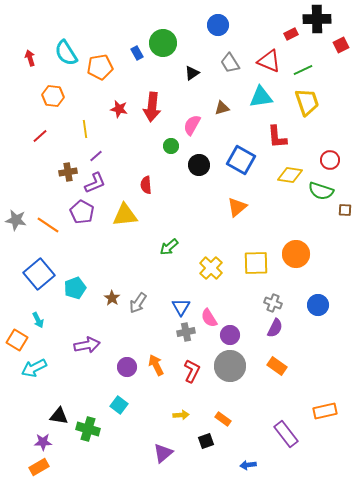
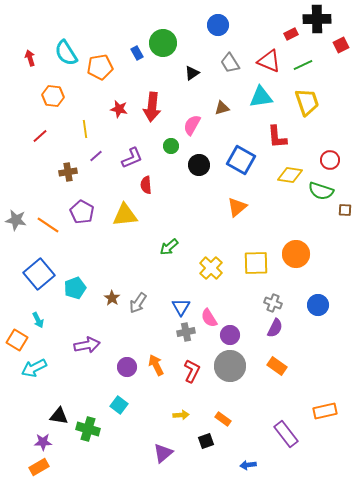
green line at (303, 70): moved 5 px up
purple L-shape at (95, 183): moved 37 px right, 25 px up
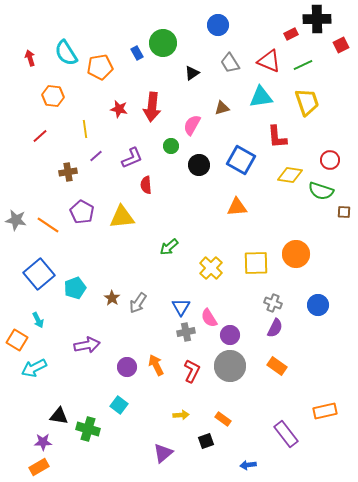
orange triangle at (237, 207): rotated 35 degrees clockwise
brown square at (345, 210): moved 1 px left, 2 px down
yellow triangle at (125, 215): moved 3 px left, 2 px down
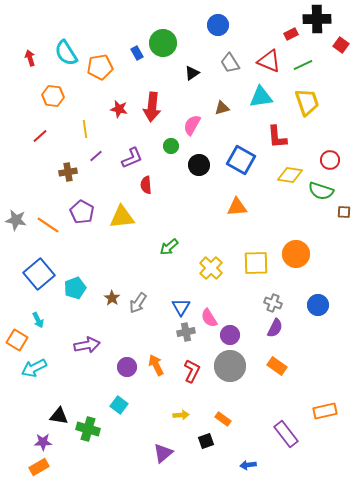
red square at (341, 45): rotated 28 degrees counterclockwise
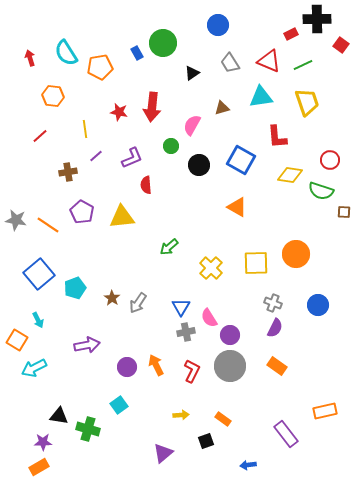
red star at (119, 109): moved 3 px down
orange triangle at (237, 207): rotated 35 degrees clockwise
cyan square at (119, 405): rotated 18 degrees clockwise
